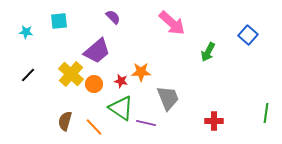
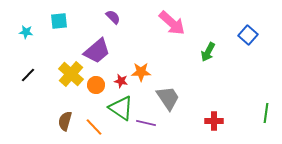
orange circle: moved 2 px right, 1 px down
gray trapezoid: rotated 12 degrees counterclockwise
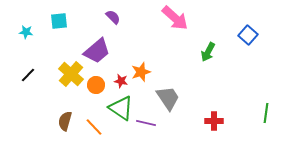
pink arrow: moved 3 px right, 5 px up
orange star: rotated 18 degrees counterclockwise
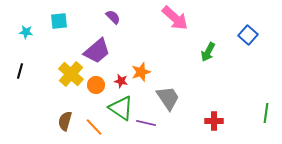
black line: moved 8 px left, 4 px up; rotated 28 degrees counterclockwise
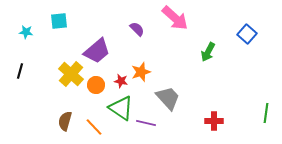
purple semicircle: moved 24 px right, 12 px down
blue square: moved 1 px left, 1 px up
gray trapezoid: rotated 8 degrees counterclockwise
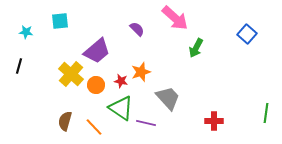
cyan square: moved 1 px right
green arrow: moved 12 px left, 4 px up
black line: moved 1 px left, 5 px up
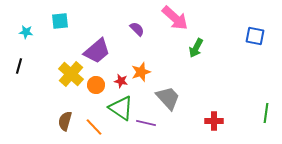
blue square: moved 8 px right, 2 px down; rotated 30 degrees counterclockwise
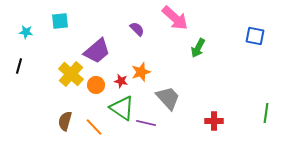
green arrow: moved 2 px right
green triangle: moved 1 px right
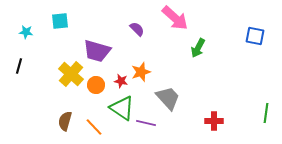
purple trapezoid: rotated 56 degrees clockwise
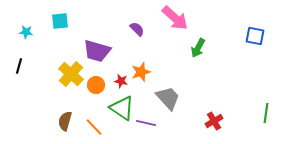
red cross: rotated 30 degrees counterclockwise
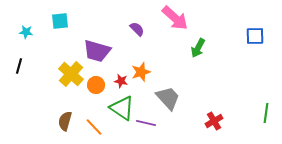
blue square: rotated 12 degrees counterclockwise
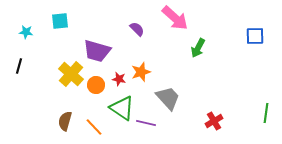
red star: moved 2 px left, 2 px up
